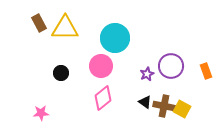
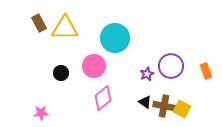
pink circle: moved 7 px left
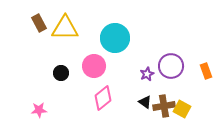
brown cross: rotated 20 degrees counterclockwise
pink star: moved 2 px left, 3 px up
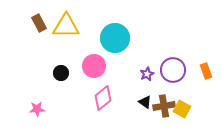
yellow triangle: moved 1 px right, 2 px up
purple circle: moved 2 px right, 4 px down
pink star: moved 2 px left, 1 px up
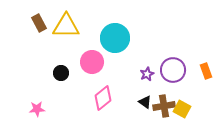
pink circle: moved 2 px left, 4 px up
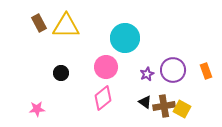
cyan circle: moved 10 px right
pink circle: moved 14 px right, 5 px down
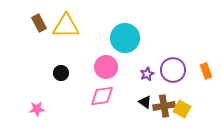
pink diamond: moved 1 px left, 2 px up; rotated 30 degrees clockwise
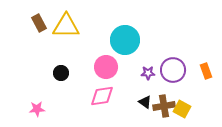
cyan circle: moved 2 px down
purple star: moved 1 px right, 1 px up; rotated 24 degrees clockwise
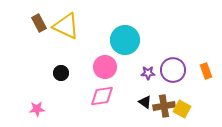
yellow triangle: rotated 24 degrees clockwise
pink circle: moved 1 px left
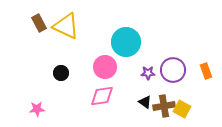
cyan circle: moved 1 px right, 2 px down
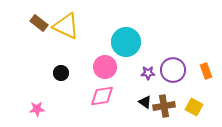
brown rectangle: rotated 24 degrees counterclockwise
yellow square: moved 12 px right, 2 px up
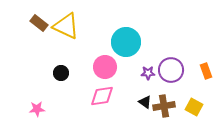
purple circle: moved 2 px left
